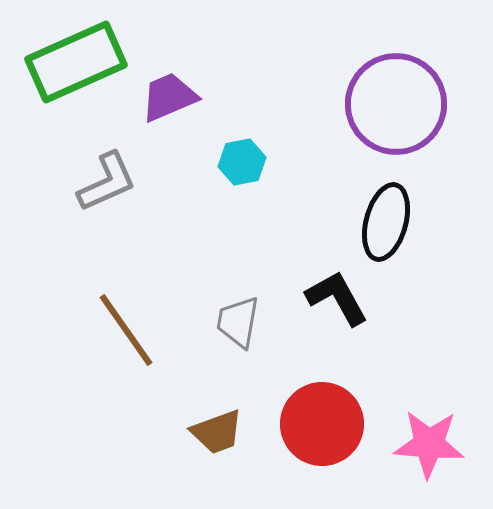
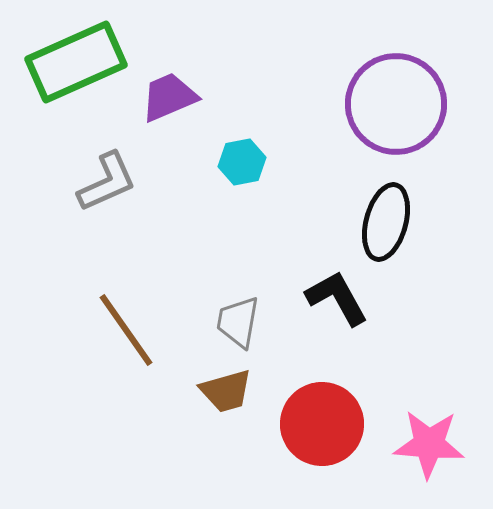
brown trapezoid: moved 9 px right, 41 px up; rotated 4 degrees clockwise
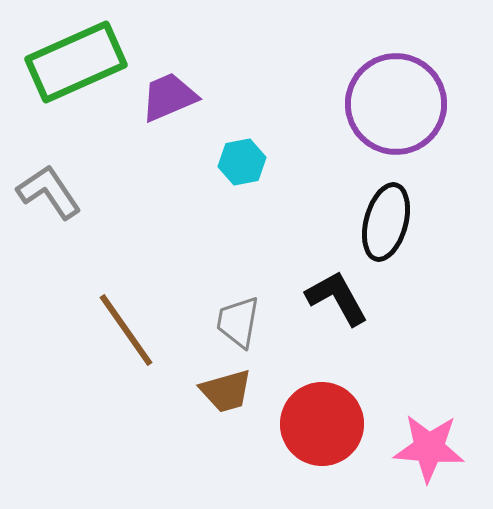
gray L-shape: moved 58 px left, 10 px down; rotated 100 degrees counterclockwise
pink star: moved 4 px down
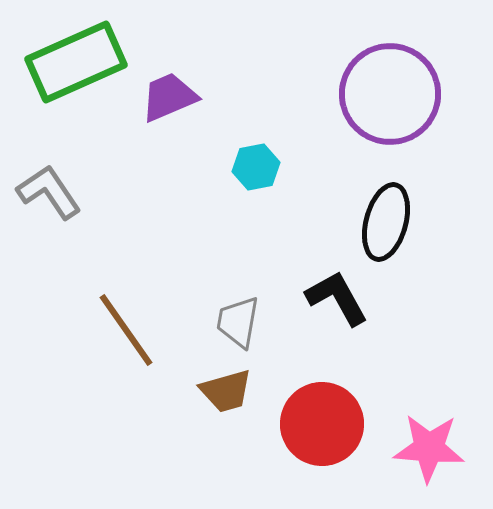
purple circle: moved 6 px left, 10 px up
cyan hexagon: moved 14 px right, 5 px down
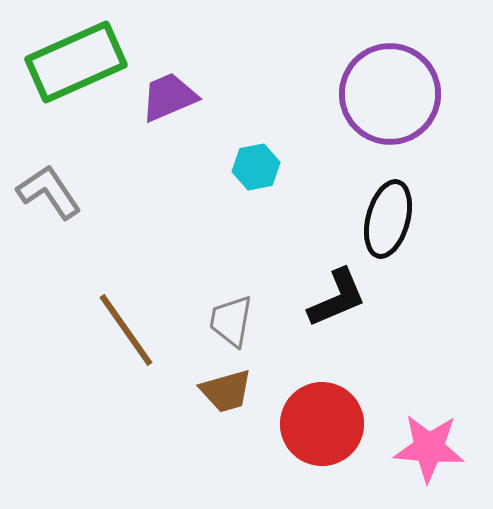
black ellipse: moved 2 px right, 3 px up
black L-shape: rotated 96 degrees clockwise
gray trapezoid: moved 7 px left, 1 px up
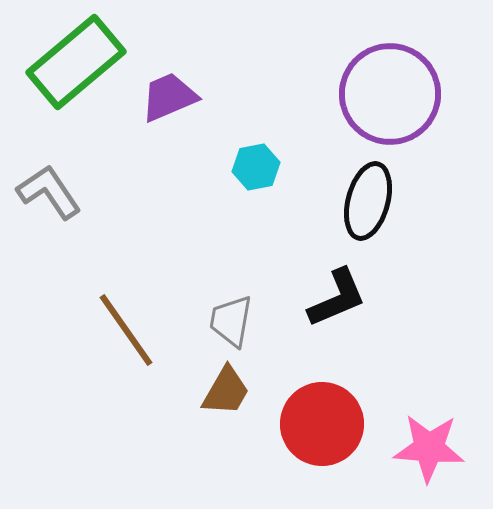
green rectangle: rotated 16 degrees counterclockwise
black ellipse: moved 20 px left, 18 px up
brown trapezoid: rotated 44 degrees counterclockwise
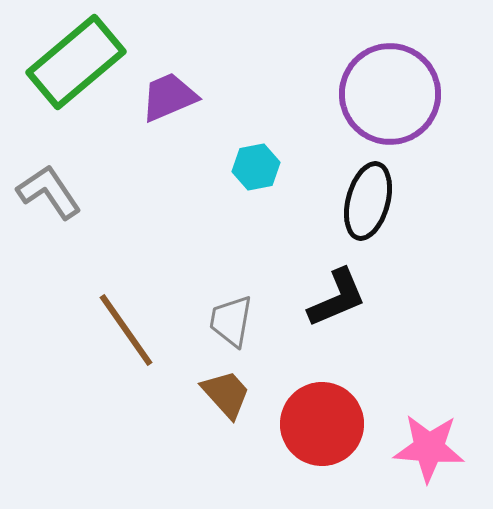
brown trapezoid: moved 3 px down; rotated 72 degrees counterclockwise
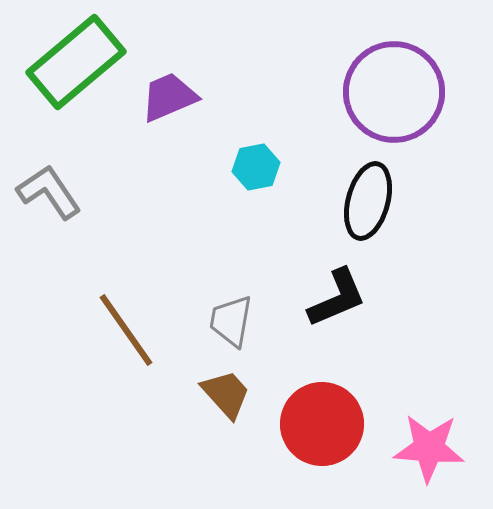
purple circle: moved 4 px right, 2 px up
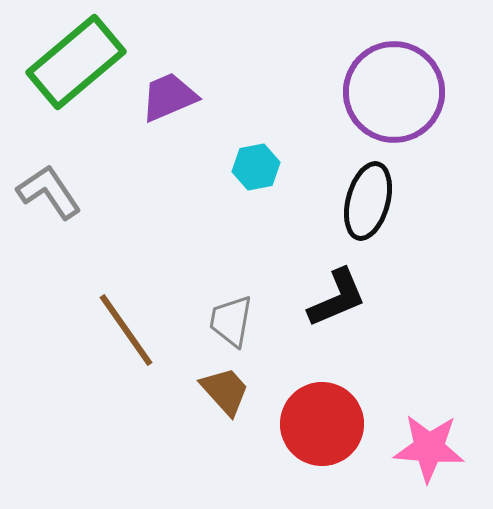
brown trapezoid: moved 1 px left, 3 px up
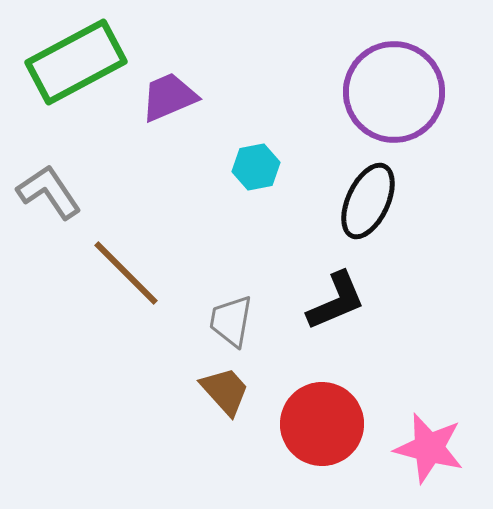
green rectangle: rotated 12 degrees clockwise
black ellipse: rotated 10 degrees clockwise
black L-shape: moved 1 px left, 3 px down
brown line: moved 57 px up; rotated 10 degrees counterclockwise
pink star: rotated 10 degrees clockwise
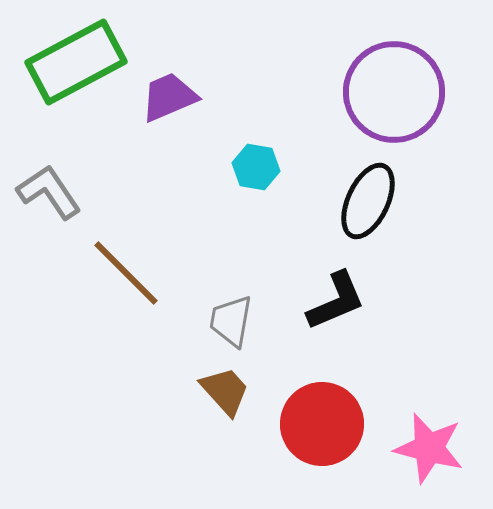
cyan hexagon: rotated 21 degrees clockwise
